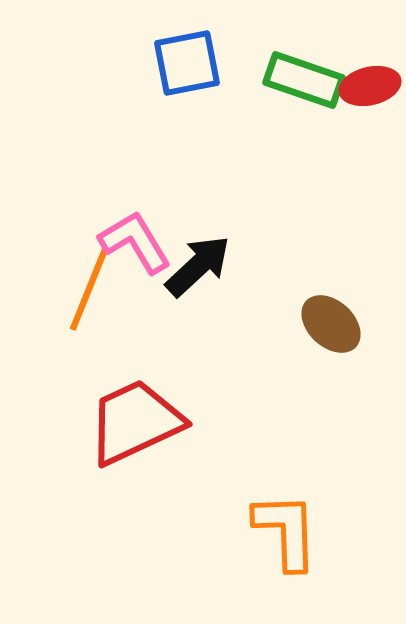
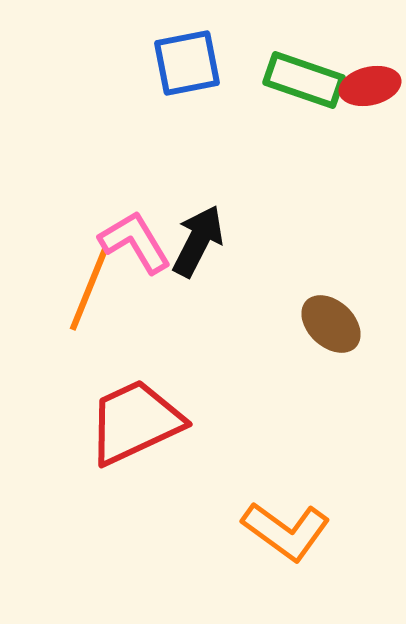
black arrow: moved 25 px up; rotated 20 degrees counterclockwise
orange L-shape: rotated 128 degrees clockwise
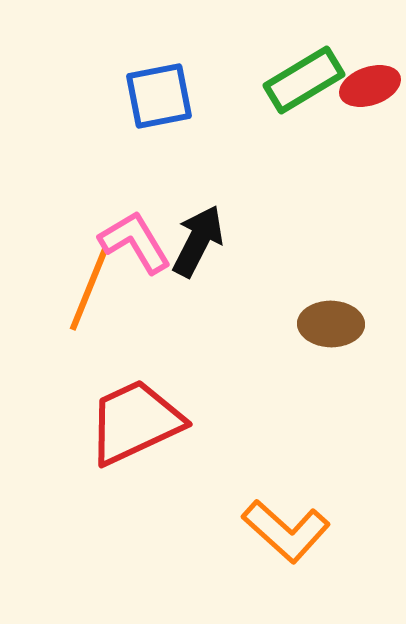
blue square: moved 28 px left, 33 px down
green rectangle: rotated 50 degrees counterclockwise
red ellipse: rotated 6 degrees counterclockwise
brown ellipse: rotated 42 degrees counterclockwise
orange L-shape: rotated 6 degrees clockwise
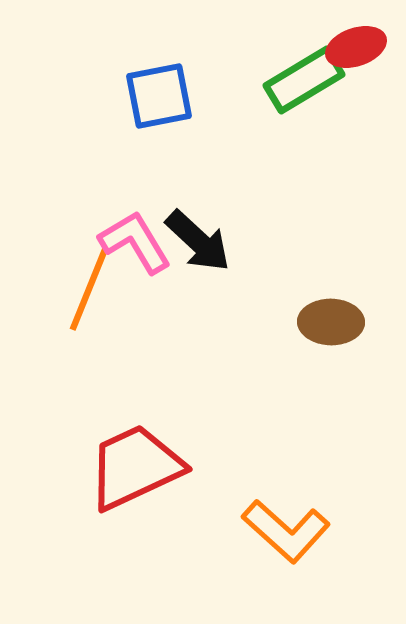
red ellipse: moved 14 px left, 39 px up
black arrow: rotated 106 degrees clockwise
brown ellipse: moved 2 px up
red trapezoid: moved 45 px down
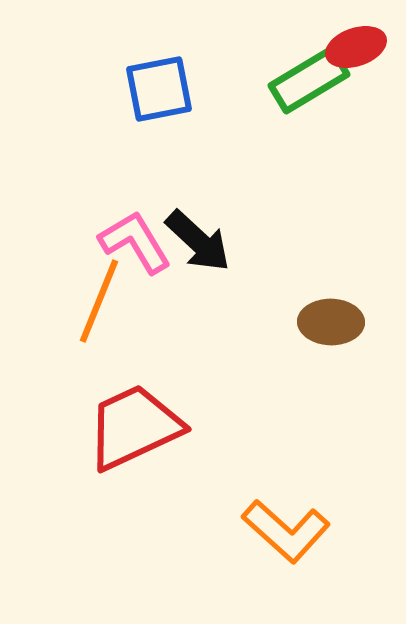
green rectangle: moved 5 px right
blue square: moved 7 px up
orange line: moved 10 px right, 12 px down
red trapezoid: moved 1 px left, 40 px up
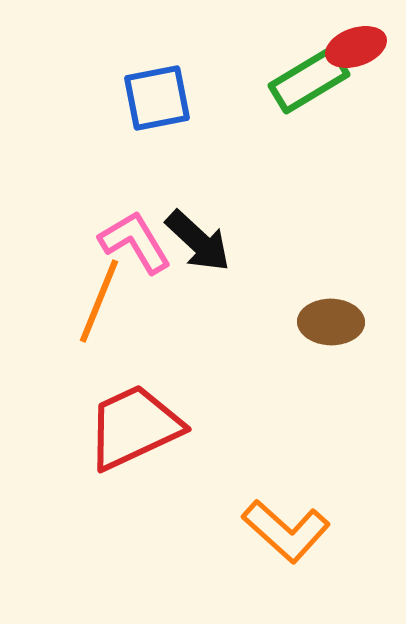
blue square: moved 2 px left, 9 px down
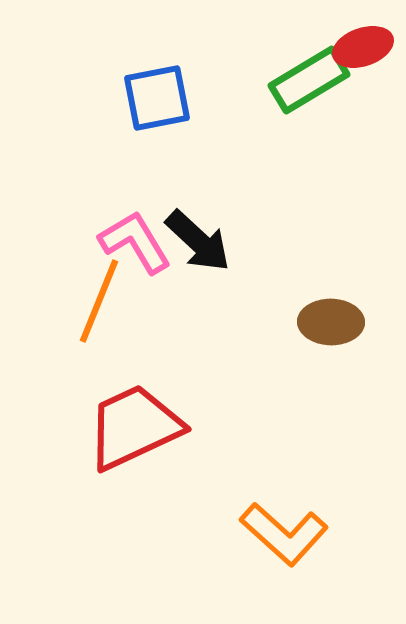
red ellipse: moved 7 px right
orange L-shape: moved 2 px left, 3 px down
